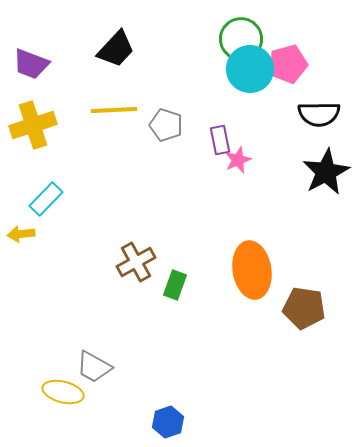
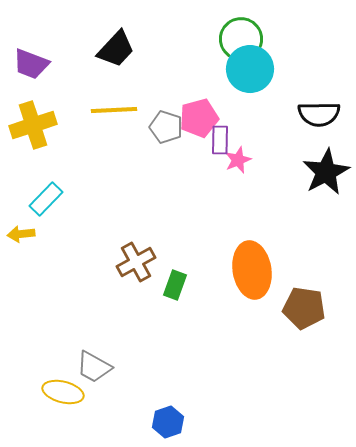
pink pentagon: moved 89 px left, 54 px down
gray pentagon: moved 2 px down
purple rectangle: rotated 12 degrees clockwise
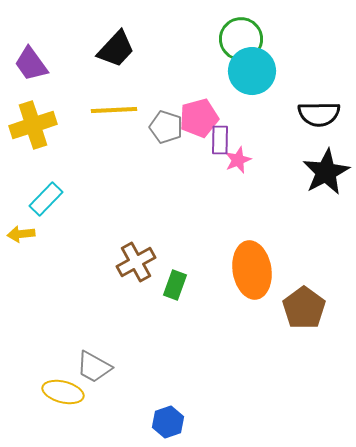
purple trapezoid: rotated 33 degrees clockwise
cyan circle: moved 2 px right, 2 px down
brown pentagon: rotated 27 degrees clockwise
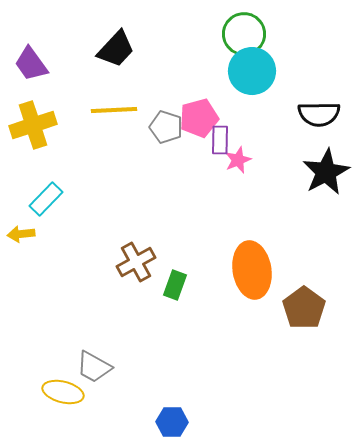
green circle: moved 3 px right, 5 px up
blue hexagon: moved 4 px right; rotated 20 degrees clockwise
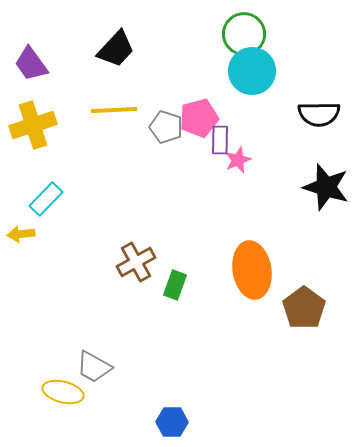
black star: moved 15 px down; rotated 27 degrees counterclockwise
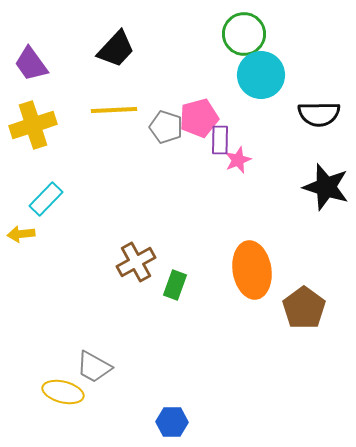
cyan circle: moved 9 px right, 4 px down
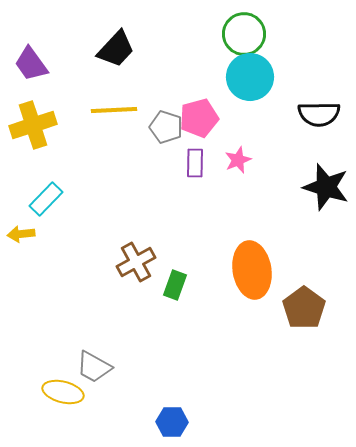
cyan circle: moved 11 px left, 2 px down
purple rectangle: moved 25 px left, 23 px down
